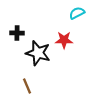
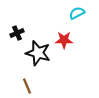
black cross: rotated 24 degrees counterclockwise
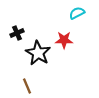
black star: rotated 15 degrees clockwise
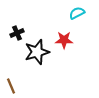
black star: moved 1 px left, 1 px up; rotated 25 degrees clockwise
brown line: moved 16 px left
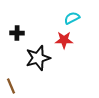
cyan semicircle: moved 5 px left, 5 px down
black cross: rotated 24 degrees clockwise
black star: moved 1 px right, 6 px down
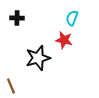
cyan semicircle: rotated 42 degrees counterclockwise
black cross: moved 15 px up
red star: rotated 12 degrees clockwise
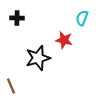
cyan semicircle: moved 10 px right
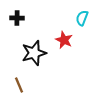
red star: rotated 12 degrees clockwise
black star: moved 4 px left, 5 px up
brown line: moved 8 px right, 1 px up
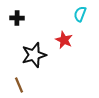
cyan semicircle: moved 2 px left, 4 px up
black star: moved 2 px down
